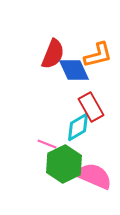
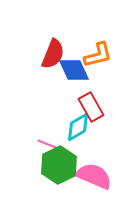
green hexagon: moved 5 px left, 1 px down
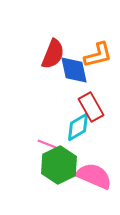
blue diamond: rotated 12 degrees clockwise
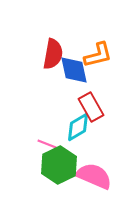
red semicircle: rotated 12 degrees counterclockwise
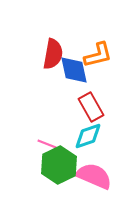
cyan diamond: moved 10 px right, 9 px down; rotated 12 degrees clockwise
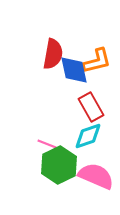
orange L-shape: moved 1 px left, 6 px down
pink semicircle: moved 2 px right
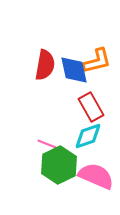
red semicircle: moved 8 px left, 11 px down
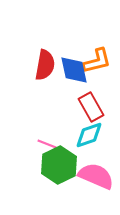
cyan diamond: moved 1 px right, 1 px up
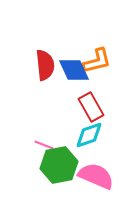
red semicircle: rotated 16 degrees counterclockwise
blue diamond: rotated 12 degrees counterclockwise
pink line: moved 3 px left, 1 px down
green hexagon: rotated 15 degrees clockwise
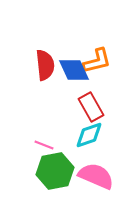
green hexagon: moved 4 px left, 6 px down
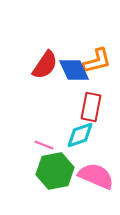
red semicircle: rotated 40 degrees clockwise
red rectangle: rotated 40 degrees clockwise
cyan diamond: moved 9 px left
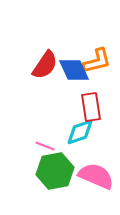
red rectangle: rotated 20 degrees counterclockwise
cyan diamond: moved 3 px up
pink line: moved 1 px right, 1 px down
